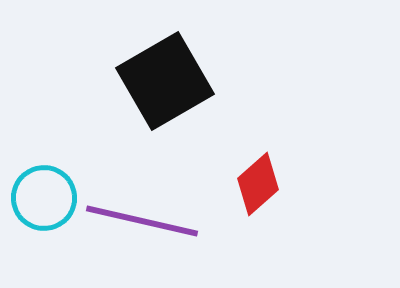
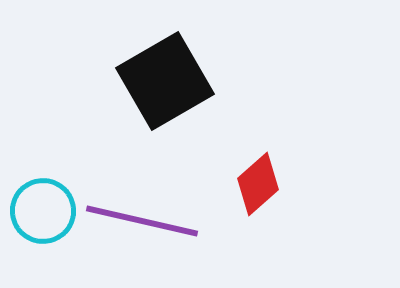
cyan circle: moved 1 px left, 13 px down
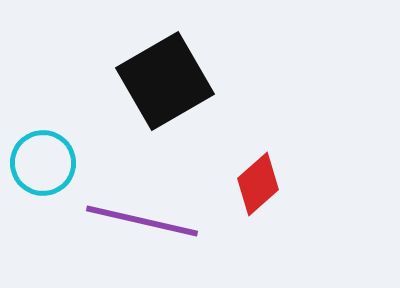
cyan circle: moved 48 px up
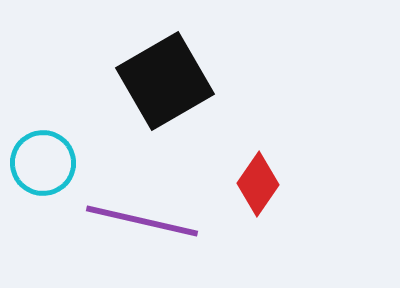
red diamond: rotated 14 degrees counterclockwise
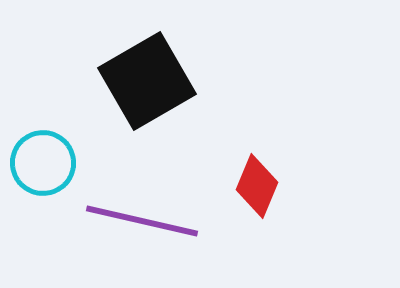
black square: moved 18 px left
red diamond: moved 1 px left, 2 px down; rotated 12 degrees counterclockwise
